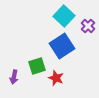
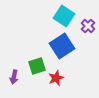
cyan square: rotated 10 degrees counterclockwise
red star: rotated 28 degrees clockwise
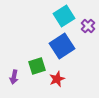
cyan square: rotated 25 degrees clockwise
red star: moved 1 px right, 1 px down
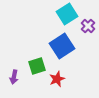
cyan square: moved 3 px right, 2 px up
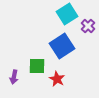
green square: rotated 18 degrees clockwise
red star: rotated 21 degrees counterclockwise
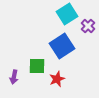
red star: rotated 21 degrees clockwise
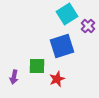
blue square: rotated 15 degrees clockwise
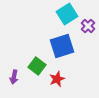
green square: rotated 36 degrees clockwise
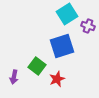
purple cross: rotated 24 degrees counterclockwise
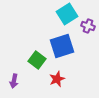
green square: moved 6 px up
purple arrow: moved 4 px down
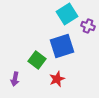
purple arrow: moved 1 px right, 2 px up
